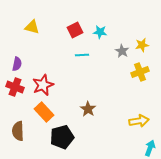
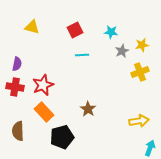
cyan star: moved 11 px right
gray star: rotated 16 degrees clockwise
red cross: rotated 12 degrees counterclockwise
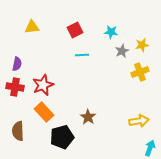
yellow triangle: rotated 21 degrees counterclockwise
brown star: moved 8 px down
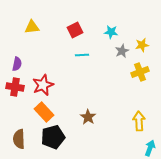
yellow arrow: rotated 84 degrees counterclockwise
brown semicircle: moved 1 px right, 8 px down
black pentagon: moved 9 px left
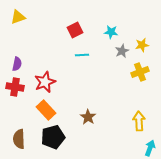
yellow triangle: moved 14 px left, 10 px up; rotated 14 degrees counterclockwise
red star: moved 2 px right, 3 px up
orange rectangle: moved 2 px right, 2 px up
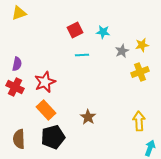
yellow triangle: moved 1 px right, 4 px up
cyan star: moved 8 px left
red cross: rotated 18 degrees clockwise
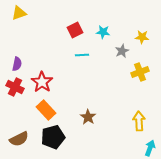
yellow star: moved 8 px up; rotated 16 degrees clockwise
red star: moved 3 px left; rotated 15 degrees counterclockwise
brown semicircle: rotated 114 degrees counterclockwise
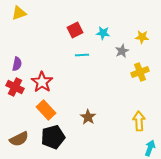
cyan star: moved 1 px down
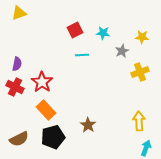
brown star: moved 8 px down
cyan arrow: moved 4 px left
